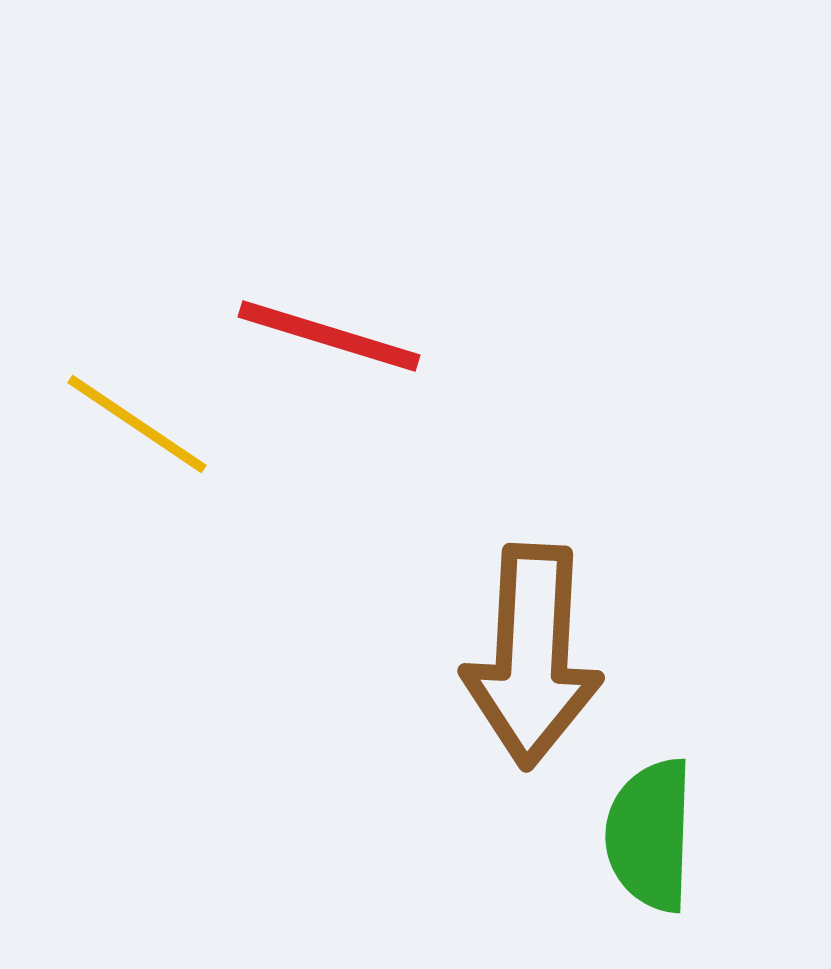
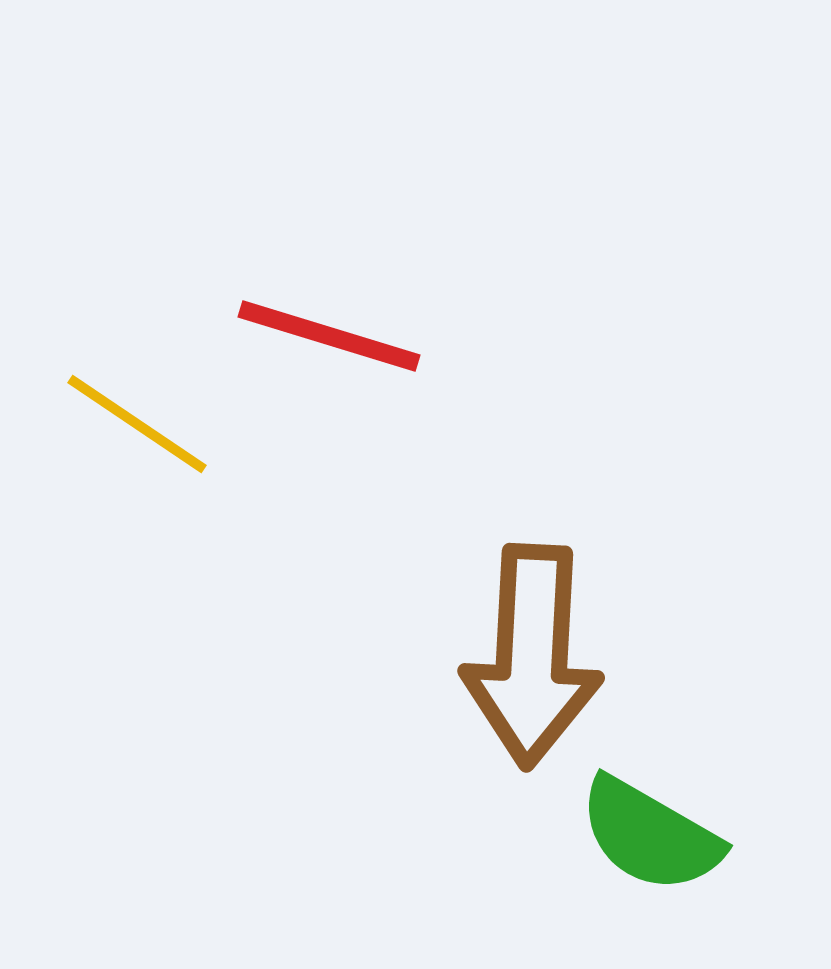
green semicircle: rotated 62 degrees counterclockwise
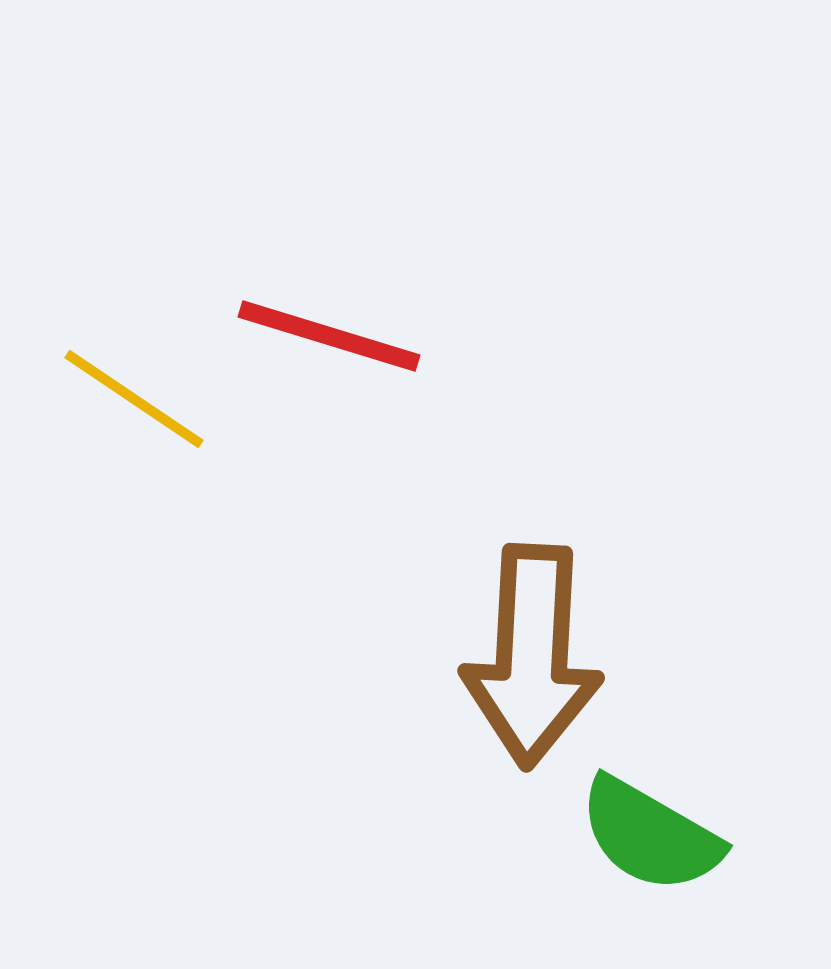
yellow line: moved 3 px left, 25 px up
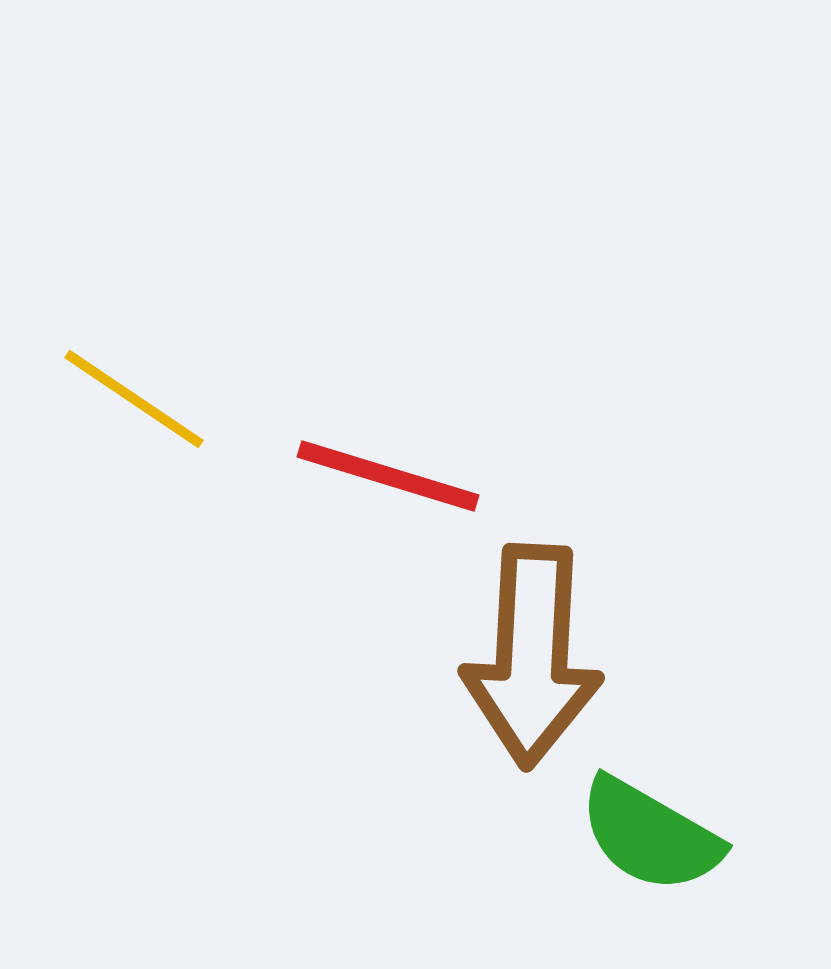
red line: moved 59 px right, 140 px down
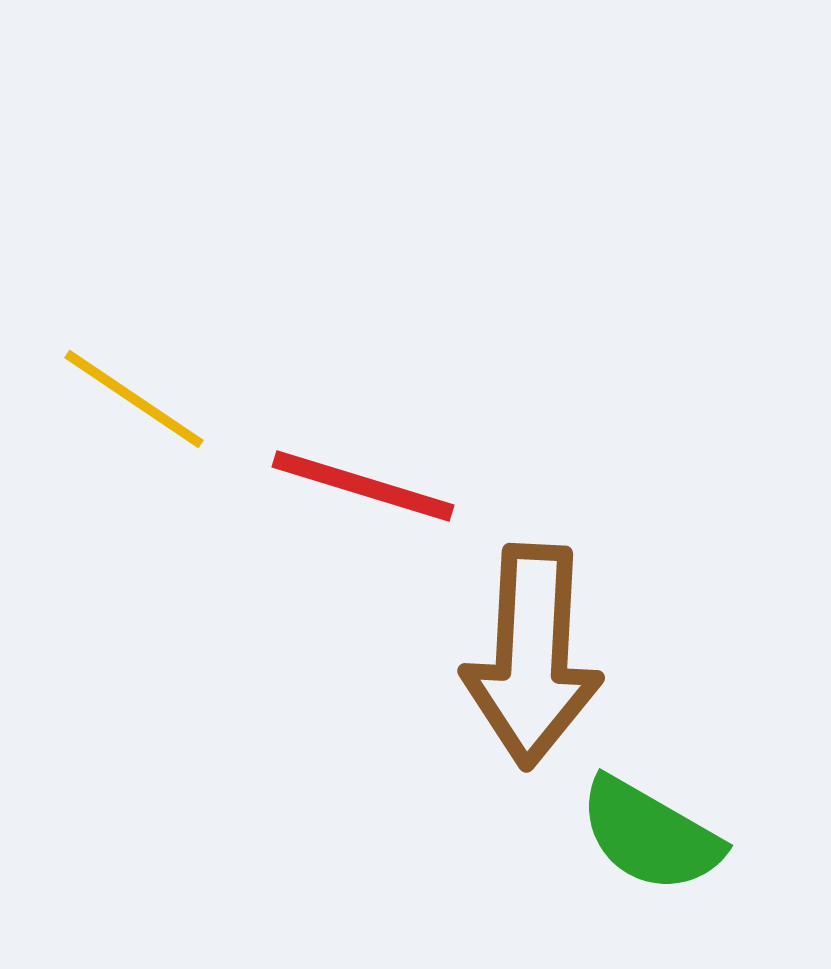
red line: moved 25 px left, 10 px down
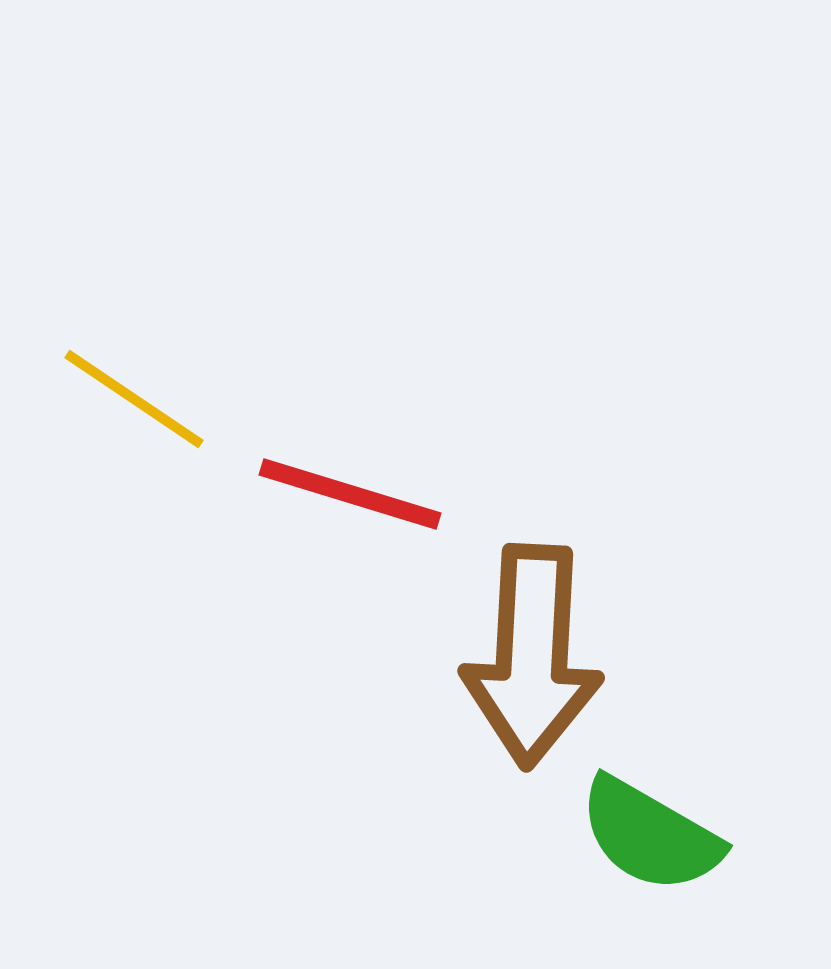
red line: moved 13 px left, 8 px down
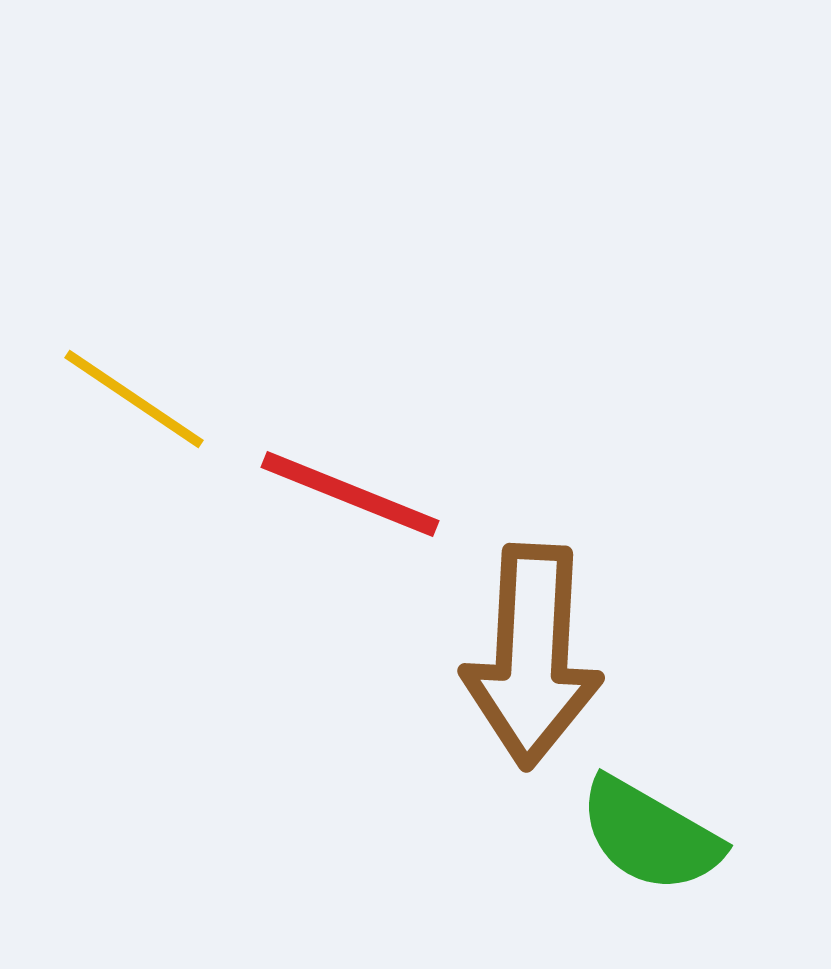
red line: rotated 5 degrees clockwise
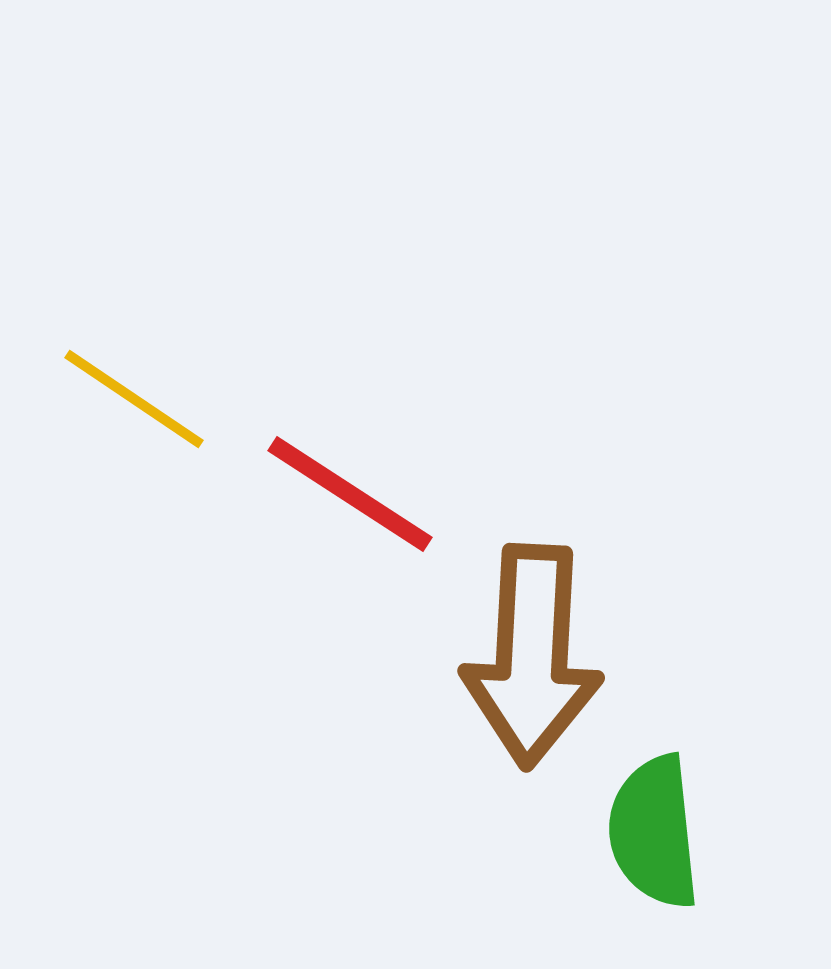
red line: rotated 11 degrees clockwise
green semicircle: moved 4 px right, 3 px up; rotated 54 degrees clockwise
